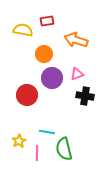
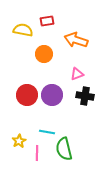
purple circle: moved 17 px down
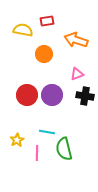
yellow star: moved 2 px left, 1 px up
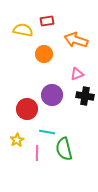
red circle: moved 14 px down
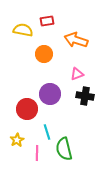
purple circle: moved 2 px left, 1 px up
cyan line: rotated 63 degrees clockwise
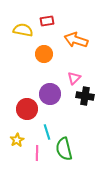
pink triangle: moved 3 px left, 4 px down; rotated 24 degrees counterclockwise
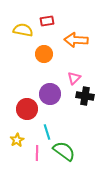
orange arrow: rotated 15 degrees counterclockwise
green semicircle: moved 2 px down; rotated 140 degrees clockwise
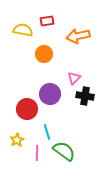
orange arrow: moved 2 px right, 4 px up; rotated 15 degrees counterclockwise
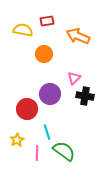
orange arrow: rotated 35 degrees clockwise
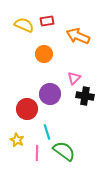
yellow semicircle: moved 1 px right, 5 px up; rotated 12 degrees clockwise
yellow star: rotated 16 degrees counterclockwise
